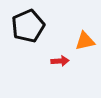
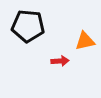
black pentagon: rotated 28 degrees clockwise
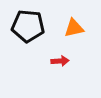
orange triangle: moved 11 px left, 13 px up
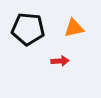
black pentagon: moved 3 px down
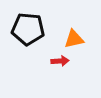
orange triangle: moved 11 px down
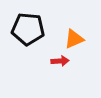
orange triangle: rotated 10 degrees counterclockwise
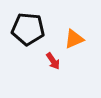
red arrow: moved 7 px left; rotated 60 degrees clockwise
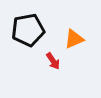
black pentagon: moved 1 px down; rotated 16 degrees counterclockwise
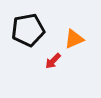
red arrow: rotated 78 degrees clockwise
